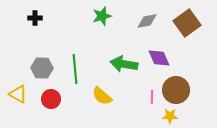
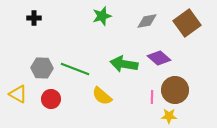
black cross: moved 1 px left
purple diamond: rotated 25 degrees counterclockwise
green line: rotated 64 degrees counterclockwise
brown circle: moved 1 px left
yellow star: moved 1 px left
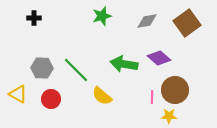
green line: moved 1 px right, 1 px down; rotated 24 degrees clockwise
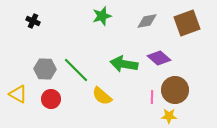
black cross: moved 1 px left, 3 px down; rotated 24 degrees clockwise
brown square: rotated 16 degrees clockwise
gray hexagon: moved 3 px right, 1 px down
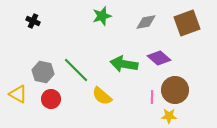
gray diamond: moved 1 px left, 1 px down
gray hexagon: moved 2 px left, 3 px down; rotated 10 degrees clockwise
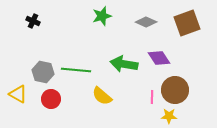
gray diamond: rotated 35 degrees clockwise
purple diamond: rotated 15 degrees clockwise
green line: rotated 40 degrees counterclockwise
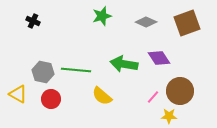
brown circle: moved 5 px right, 1 px down
pink line: moved 1 px right; rotated 40 degrees clockwise
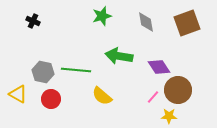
gray diamond: rotated 55 degrees clockwise
purple diamond: moved 9 px down
green arrow: moved 5 px left, 8 px up
brown circle: moved 2 px left, 1 px up
